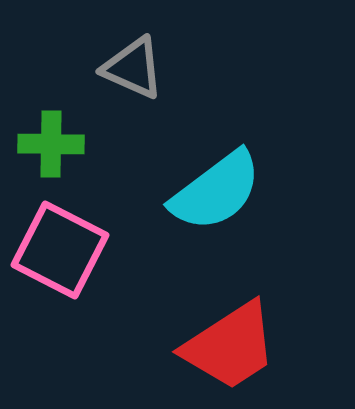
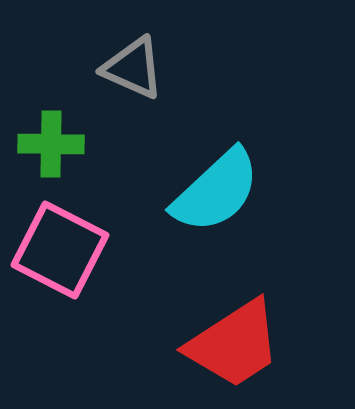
cyan semicircle: rotated 6 degrees counterclockwise
red trapezoid: moved 4 px right, 2 px up
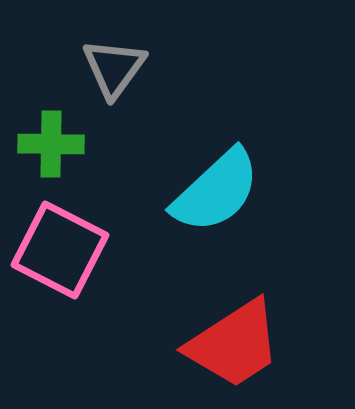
gray triangle: moved 19 px left; rotated 42 degrees clockwise
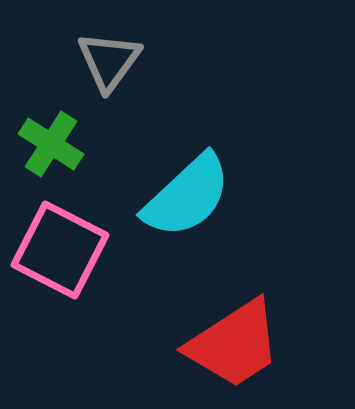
gray triangle: moved 5 px left, 7 px up
green cross: rotated 32 degrees clockwise
cyan semicircle: moved 29 px left, 5 px down
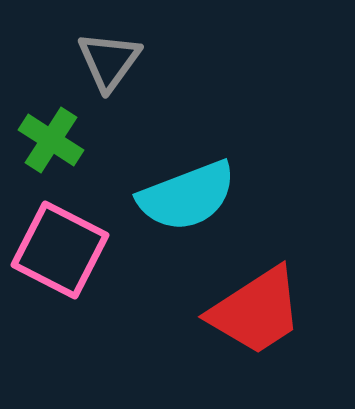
green cross: moved 4 px up
cyan semicircle: rotated 22 degrees clockwise
red trapezoid: moved 22 px right, 33 px up
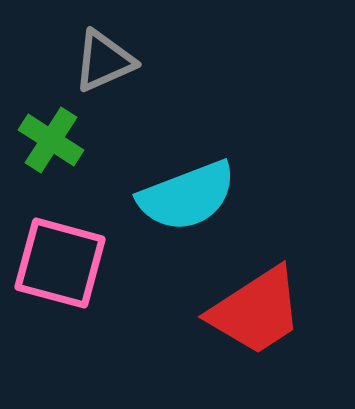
gray triangle: moved 5 px left; rotated 30 degrees clockwise
pink square: moved 13 px down; rotated 12 degrees counterclockwise
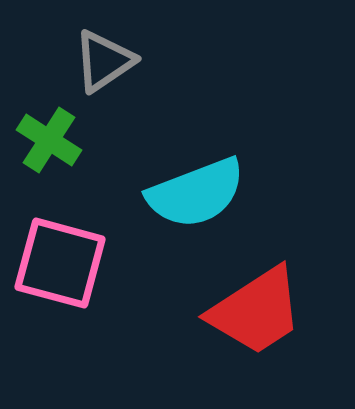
gray triangle: rotated 10 degrees counterclockwise
green cross: moved 2 px left
cyan semicircle: moved 9 px right, 3 px up
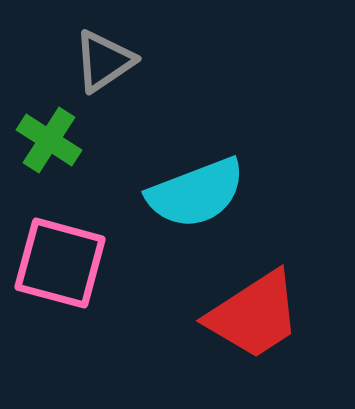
red trapezoid: moved 2 px left, 4 px down
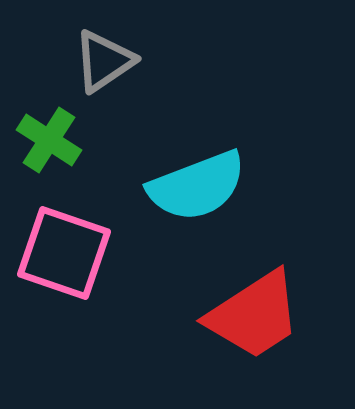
cyan semicircle: moved 1 px right, 7 px up
pink square: moved 4 px right, 10 px up; rotated 4 degrees clockwise
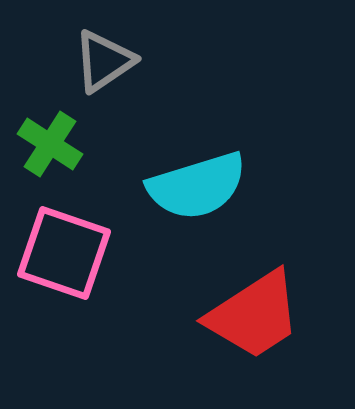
green cross: moved 1 px right, 4 px down
cyan semicircle: rotated 4 degrees clockwise
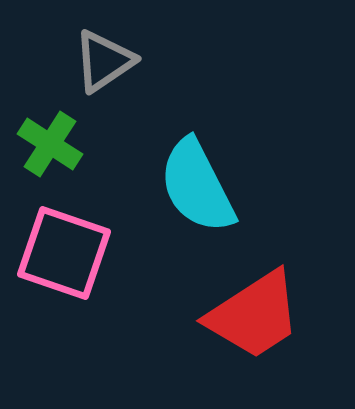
cyan semicircle: rotated 80 degrees clockwise
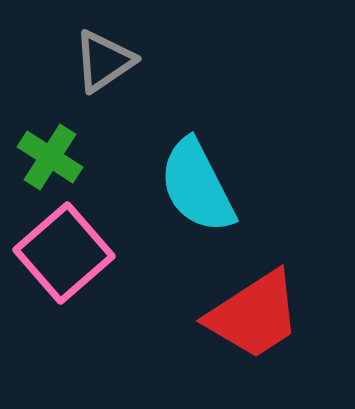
green cross: moved 13 px down
pink square: rotated 30 degrees clockwise
